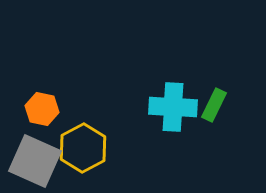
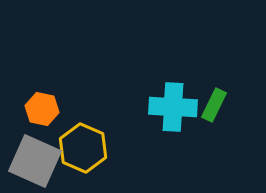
yellow hexagon: rotated 9 degrees counterclockwise
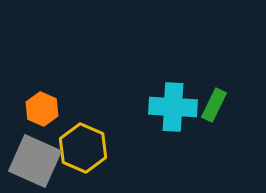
orange hexagon: rotated 12 degrees clockwise
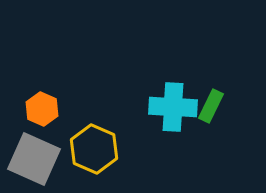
green rectangle: moved 3 px left, 1 px down
yellow hexagon: moved 11 px right, 1 px down
gray square: moved 1 px left, 2 px up
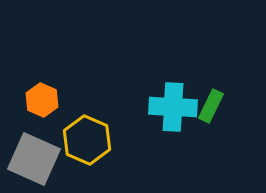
orange hexagon: moved 9 px up
yellow hexagon: moved 7 px left, 9 px up
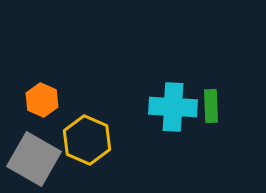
green rectangle: rotated 28 degrees counterclockwise
gray square: rotated 6 degrees clockwise
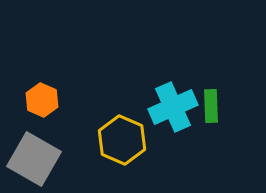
cyan cross: rotated 27 degrees counterclockwise
yellow hexagon: moved 35 px right
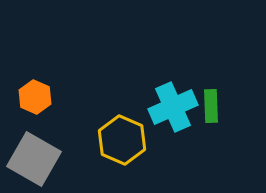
orange hexagon: moved 7 px left, 3 px up
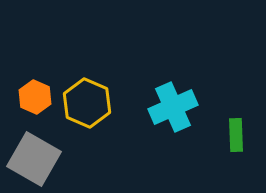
green rectangle: moved 25 px right, 29 px down
yellow hexagon: moved 35 px left, 37 px up
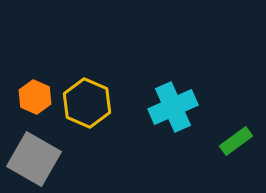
green rectangle: moved 6 px down; rotated 56 degrees clockwise
